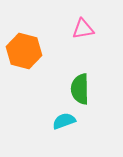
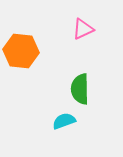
pink triangle: rotated 15 degrees counterclockwise
orange hexagon: moved 3 px left; rotated 8 degrees counterclockwise
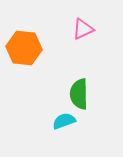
orange hexagon: moved 3 px right, 3 px up
green semicircle: moved 1 px left, 5 px down
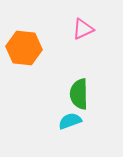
cyan semicircle: moved 6 px right
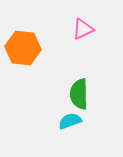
orange hexagon: moved 1 px left
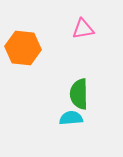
pink triangle: rotated 15 degrees clockwise
cyan semicircle: moved 1 px right, 3 px up; rotated 15 degrees clockwise
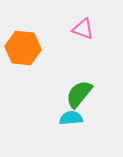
pink triangle: rotated 30 degrees clockwise
green semicircle: rotated 40 degrees clockwise
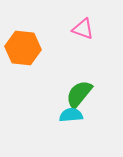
cyan semicircle: moved 3 px up
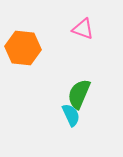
green semicircle: rotated 16 degrees counterclockwise
cyan semicircle: rotated 70 degrees clockwise
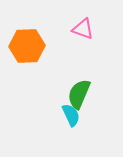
orange hexagon: moved 4 px right, 2 px up; rotated 8 degrees counterclockwise
